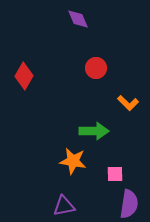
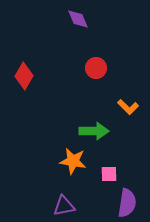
orange L-shape: moved 4 px down
pink square: moved 6 px left
purple semicircle: moved 2 px left, 1 px up
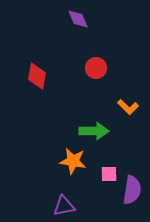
red diamond: moved 13 px right; rotated 20 degrees counterclockwise
purple semicircle: moved 5 px right, 13 px up
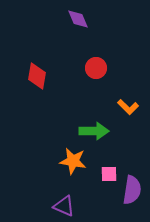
purple triangle: rotated 35 degrees clockwise
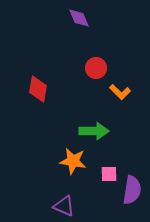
purple diamond: moved 1 px right, 1 px up
red diamond: moved 1 px right, 13 px down
orange L-shape: moved 8 px left, 15 px up
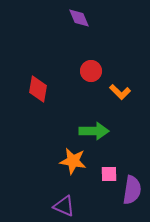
red circle: moved 5 px left, 3 px down
